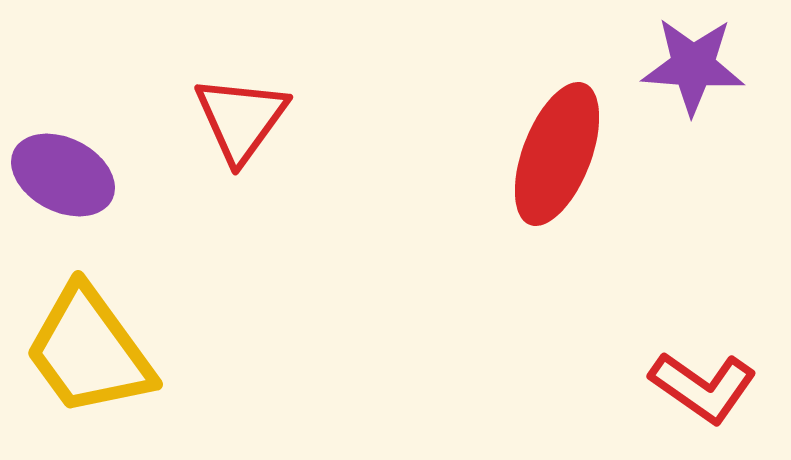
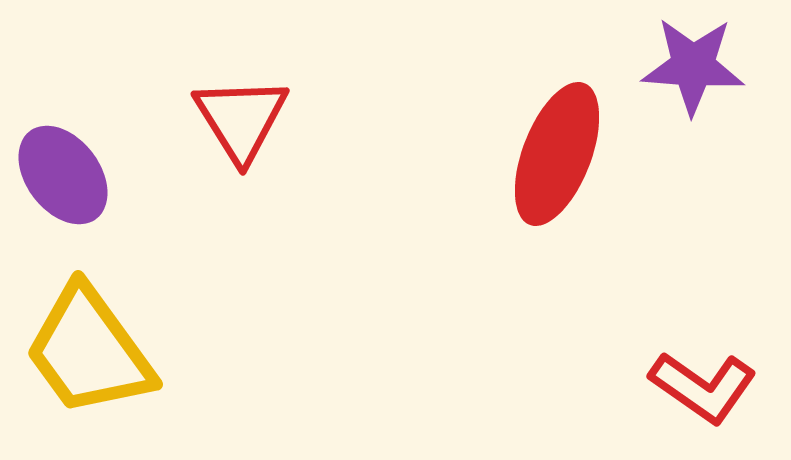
red triangle: rotated 8 degrees counterclockwise
purple ellipse: rotated 26 degrees clockwise
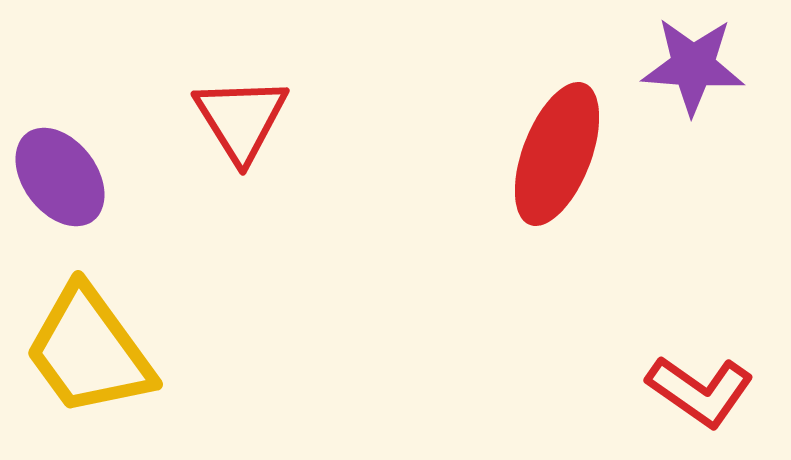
purple ellipse: moved 3 px left, 2 px down
red L-shape: moved 3 px left, 4 px down
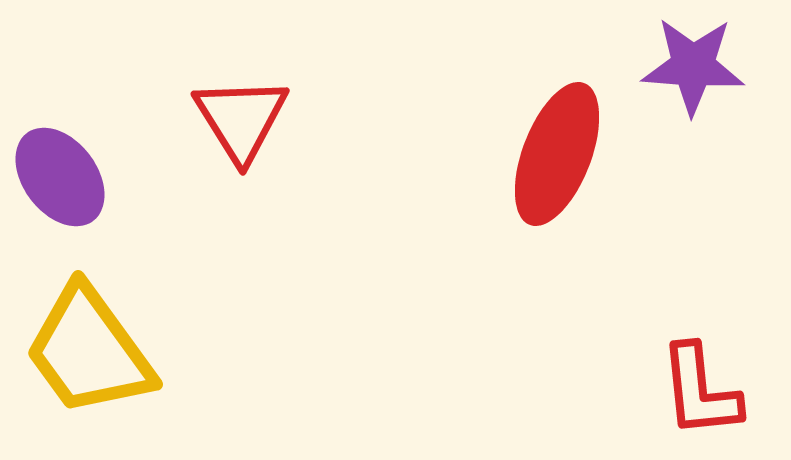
red L-shape: rotated 49 degrees clockwise
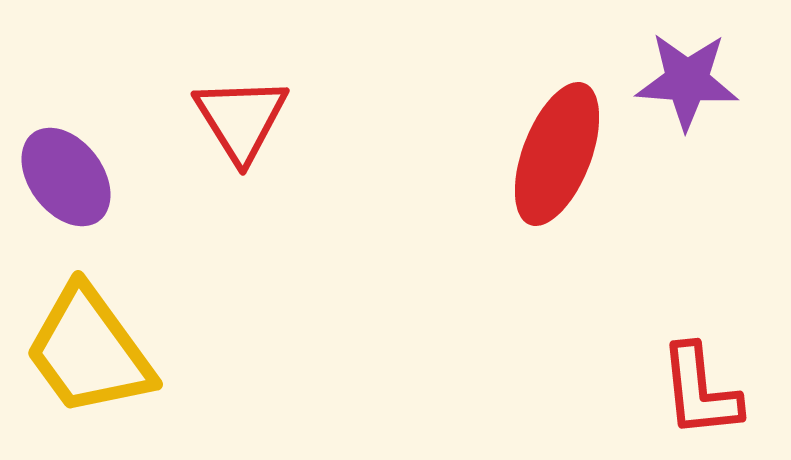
purple star: moved 6 px left, 15 px down
purple ellipse: moved 6 px right
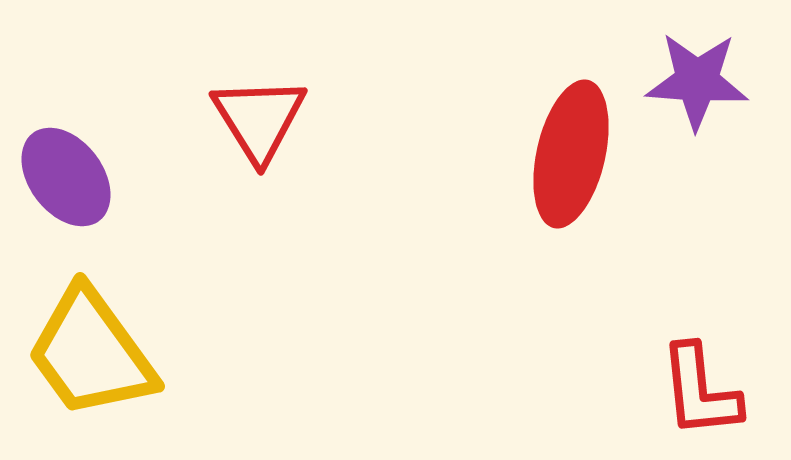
purple star: moved 10 px right
red triangle: moved 18 px right
red ellipse: moved 14 px right; rotated 8 degrees counterclockwise
yellow trapezoid: moved 2 px right, 2 px down
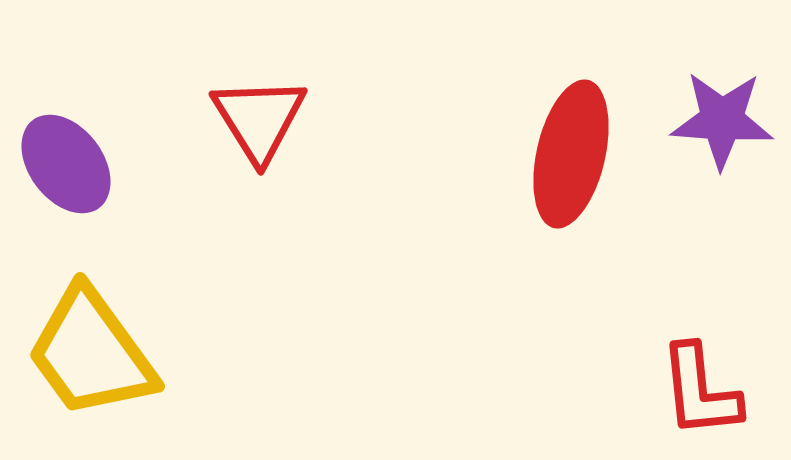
purple star: moved 25 px right, 39 px down
purple ellipse: moved 13 px up
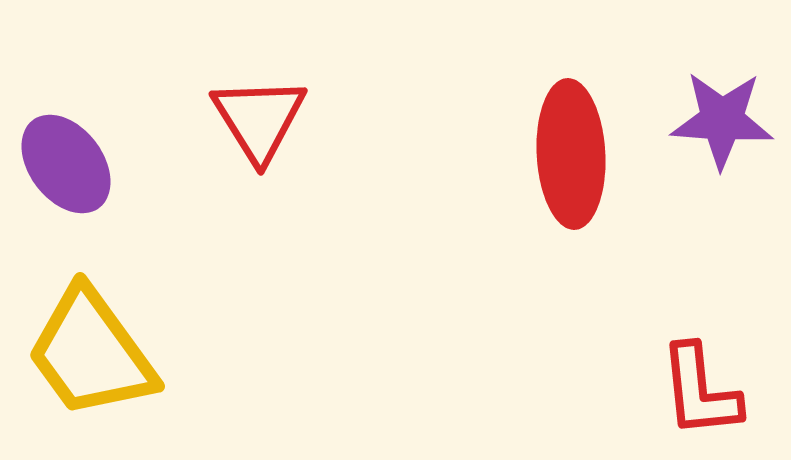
red ellipse: rotated 16 degrees counterclockwise
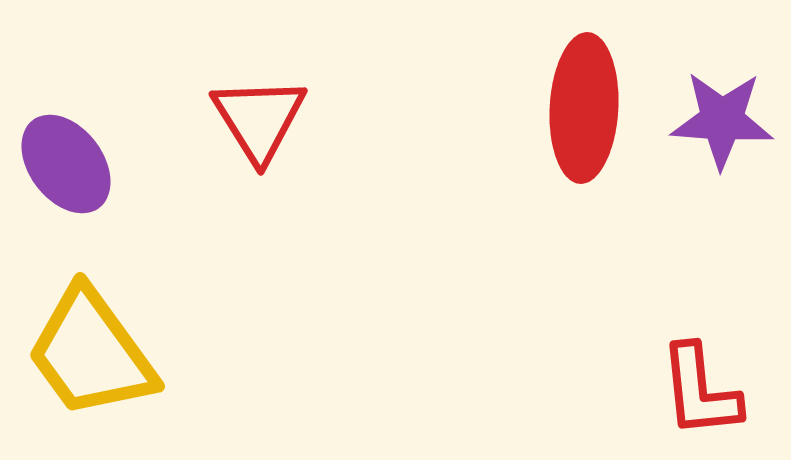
red ellipse: moved 13 px right, 46 px up; rotated 6 degrees clockwise
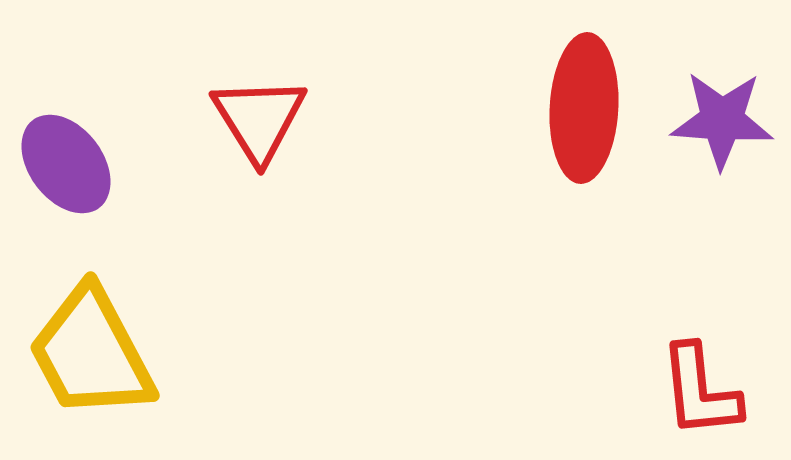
yellow trapezoid: rotated 8 degrees clockwise
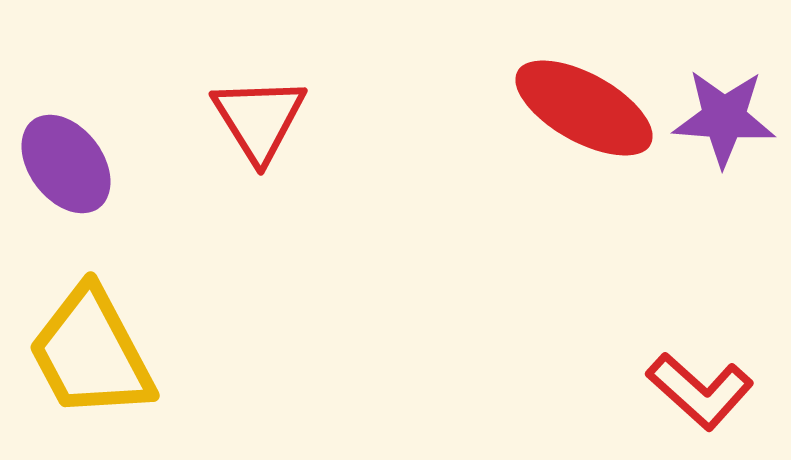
red ellipse: rotated 64 degrees counterclockwise
purple star: moved 2 px right, 2 px up
red L-shape: rotated 42 degrees counterclockwise
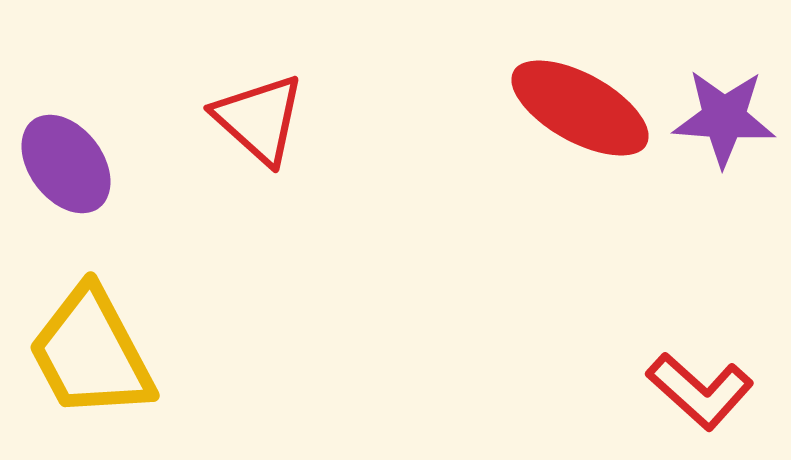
red ellipse: moved 4 px left
red triangle: rotated 16 degrees counterclockwise
